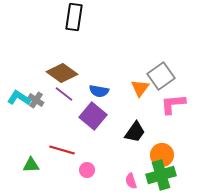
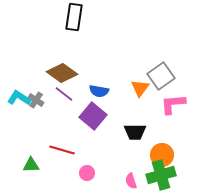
black trapezoid: rotated 55 degrees clockwise
pink circle: moved 3 px down
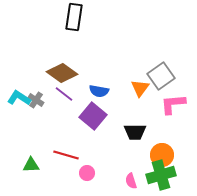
red line: moved 4 px right, 5 px down
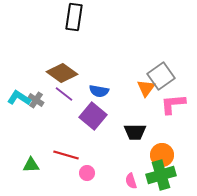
orange triangle: moved 6 px right
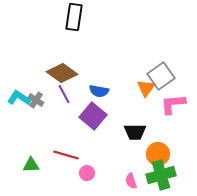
purple line: rotated 24 degrees clockwise
orange circle: moved 4 px left, 1 px up
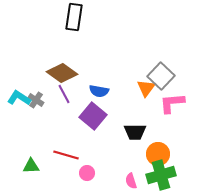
gray square: rotated 12 degrees counterclockwise
pink L-shape: moved 1 px left, 1 px up
green triangle: moved 1 px down
